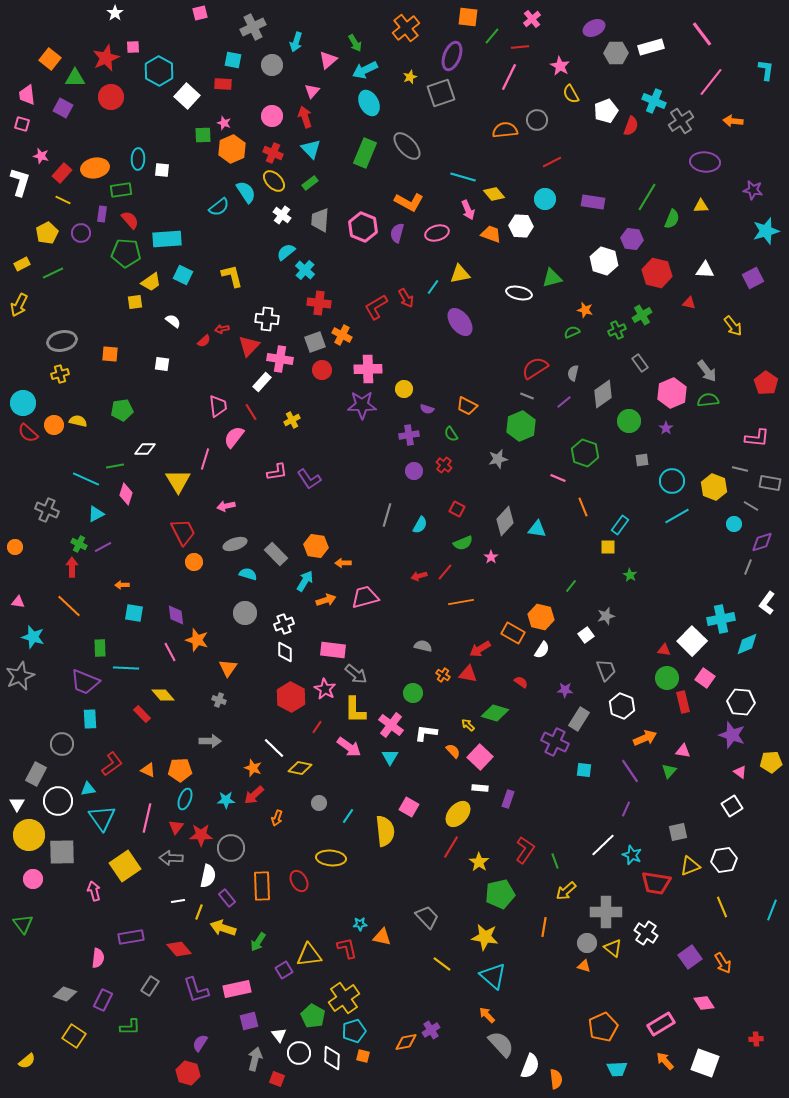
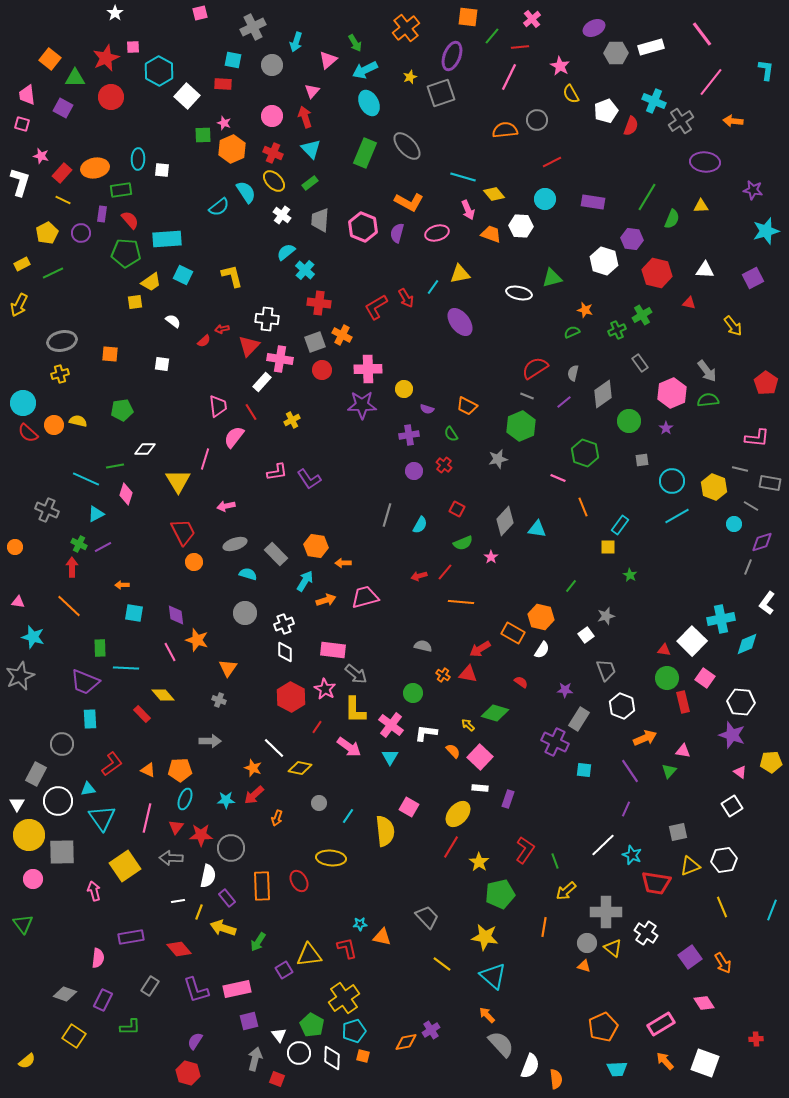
orange line at (461, 602): rotated 15 degrees clockwise
green pentagon at (313, 1016): moved 1 px left, 9 px down
purple semicircle at (200, 1043): moved 5 px left, 2 px up
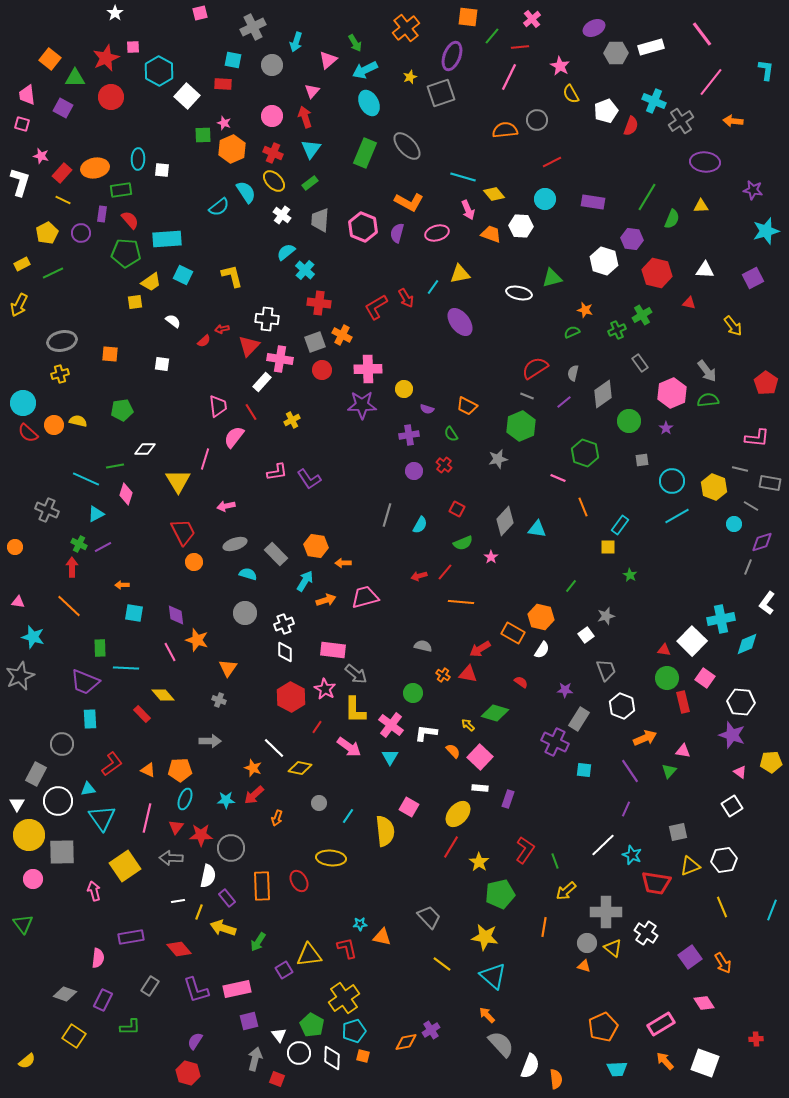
cyan triangle at (311, 149): rotated 20 degrees clockwise
gray trapezoid at (427, 917): moved 2 px right
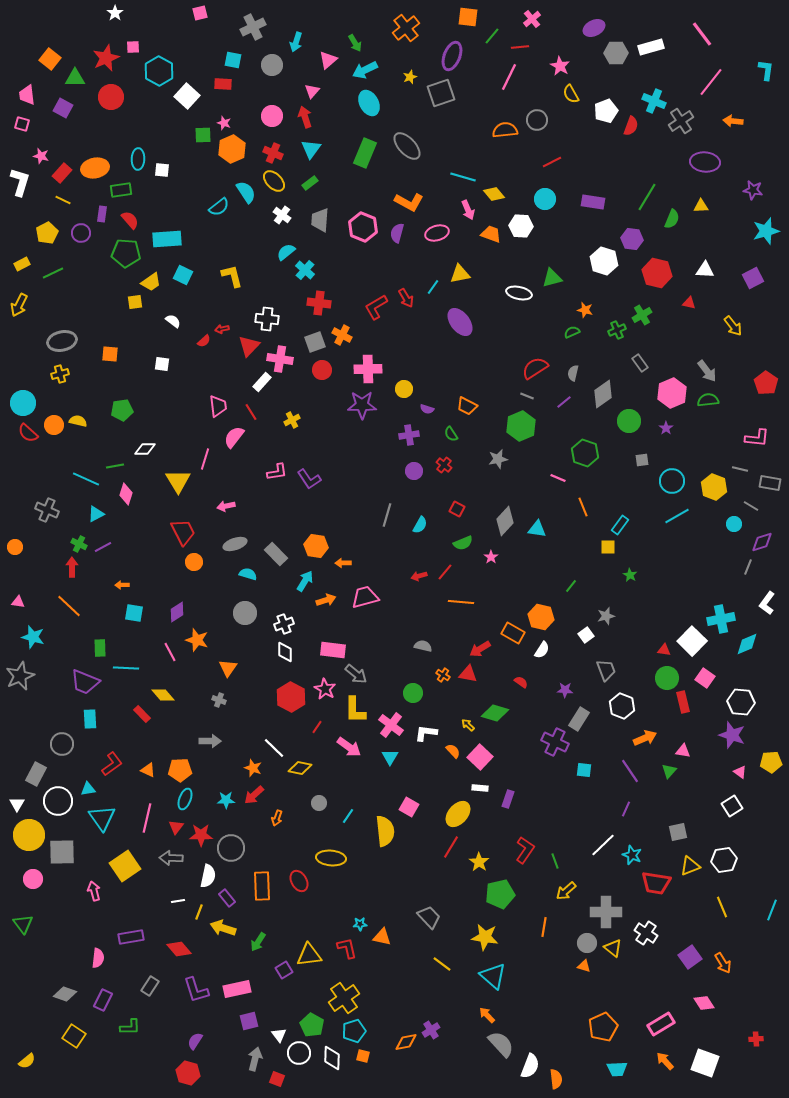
purple diamond at (176, 615): moved 1 px right, 3 px up; rotated 65 degrees clockwise
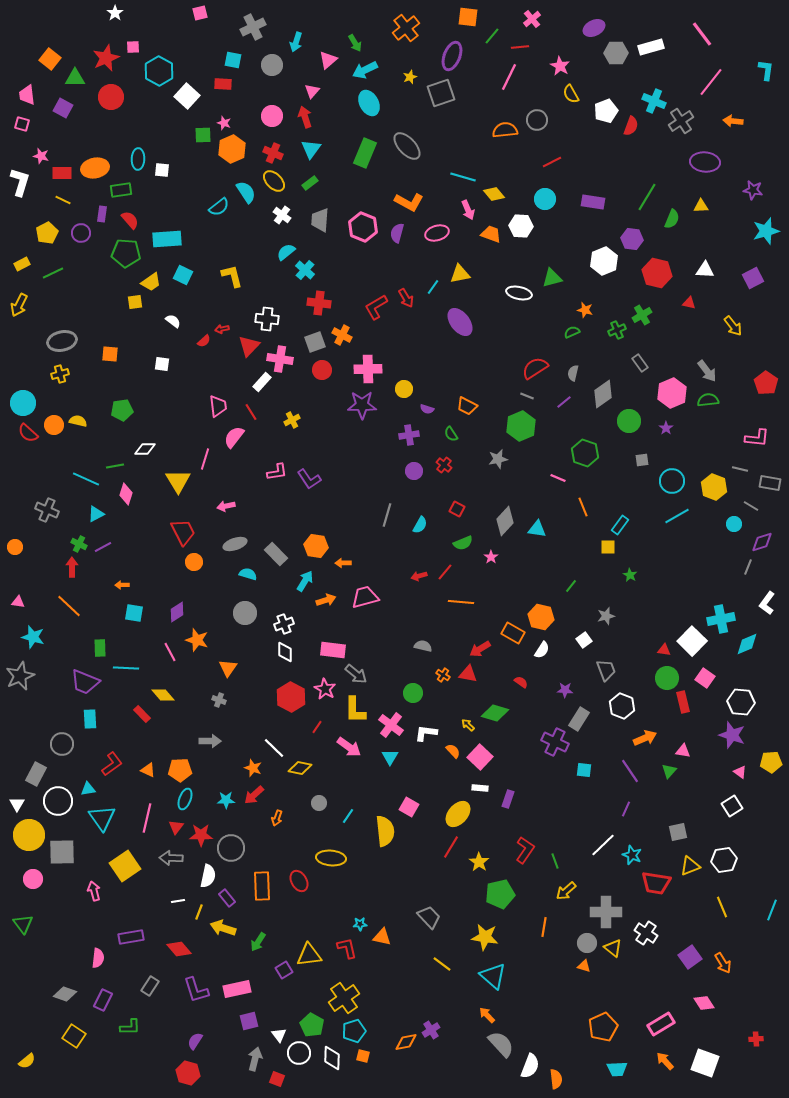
red rectangle at (62, 173): rotated 48 degrees clockwise
white hexagon at (604, 261): rotated 20 degrees clockwise
white square at (586, 635): moved 2 px left, 5 px down
